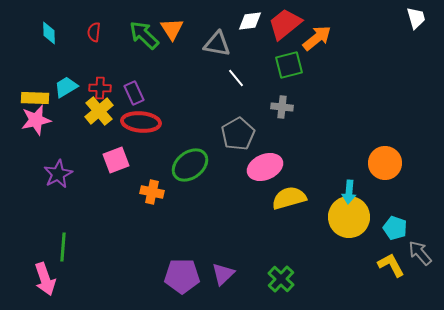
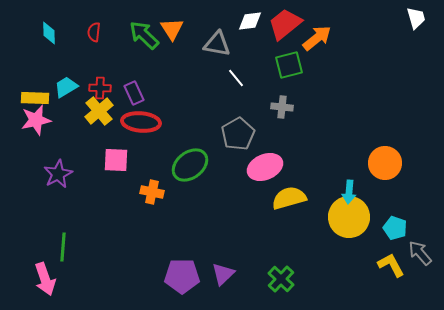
pink square: rotated 24 degrees clockwise
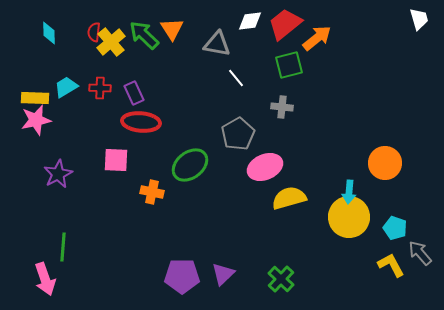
white trapezoid: moved 3 px right, 1 px down
yellow cross: moved 12 px right, 69 px up
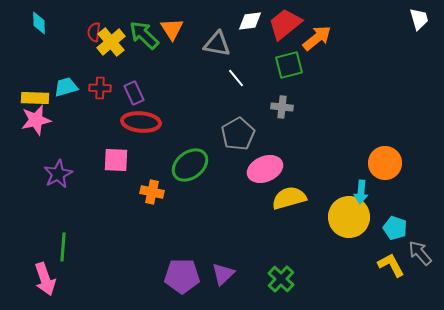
cyan diamond: moved 10 px left, 10 px up
cyan trapezoid: rotated 15 degrees clockwise
pink ellipse: moved 2 px down
cyan arrow: moved 12 px right
